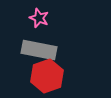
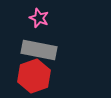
red hexagon: moved 13 px left
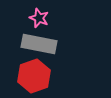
gray rectangle: moved 6 px up
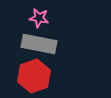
pink star: rotated 12 degrees counterclockwise
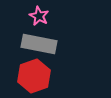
pink star: moved 2 px up; rotated 18 degrees clockwise
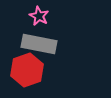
red hexagon: moved 7 px left, 6 px up
